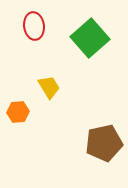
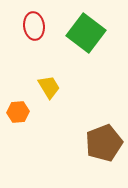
green square: moved 4 px left, 5 px up; rotated 12 degrees counterclockwise
brown pentagon: rotated 9 degrees counterclockwise
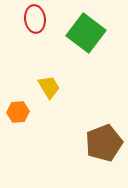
red ellipse: moved 1 px right, 7 px up
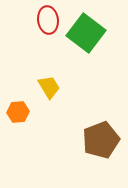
red ellipse: moved 13 px right, 1 px down
brown pentagon: moved 3 px left, 3 px up
